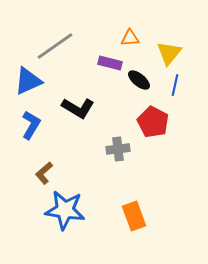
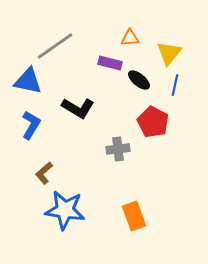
blue triangle: rotated 36 degrees clockwise
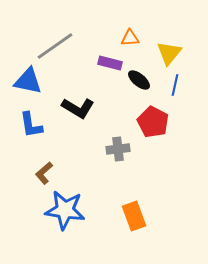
blue L-shape: rotated 140 degrees clockwise
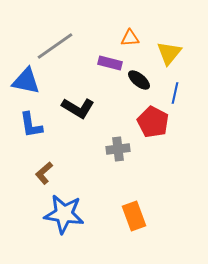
blue triangle: moved 2 px left
blue line: moved 8 px down
blue star: moved 1 px left, 4 px down
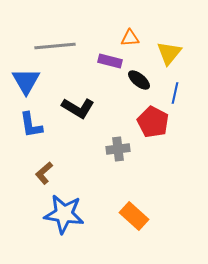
gray line: rotated 30 degrees clockwise
purple rectangle: moved 2 px up
blue triangle: rotated 48 degrees clockwise
orange rectangle: rotated 28 degrees counterclockwise
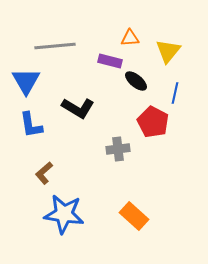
yellow triangle: moved 1 px left, 2 px up
black ellipse: moved 3 px left, 1 px down
